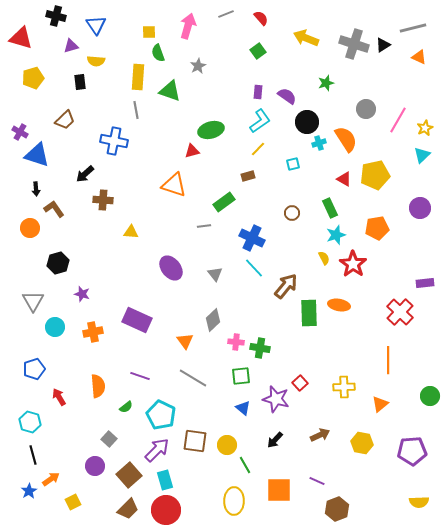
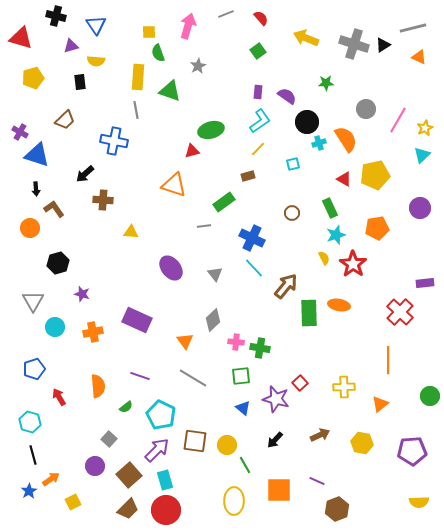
green star at (326, 83): rotated 14 degrees clockwise
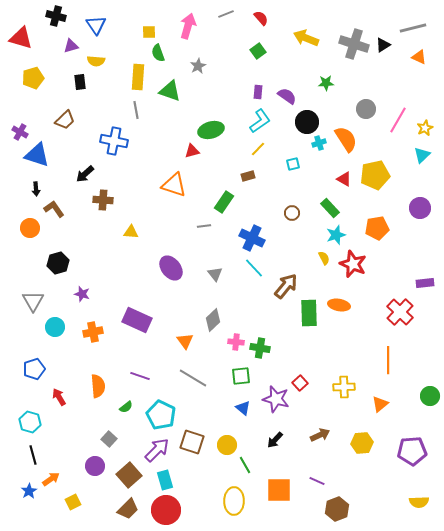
green rectangle at (224, 202): rotated 20 degrees counterclockwise
green rectangle at (330, 208): rotated 18 degrees counterclockwise
red star at (353, 264): rotated 12 degrees counterclockwise
brown square at (195, 441): moved 3 px left, 1 px down; rotated 10 degrees clockwise
yellow hexagon at (362, 443): rotated 15 degrees counterclockwise
